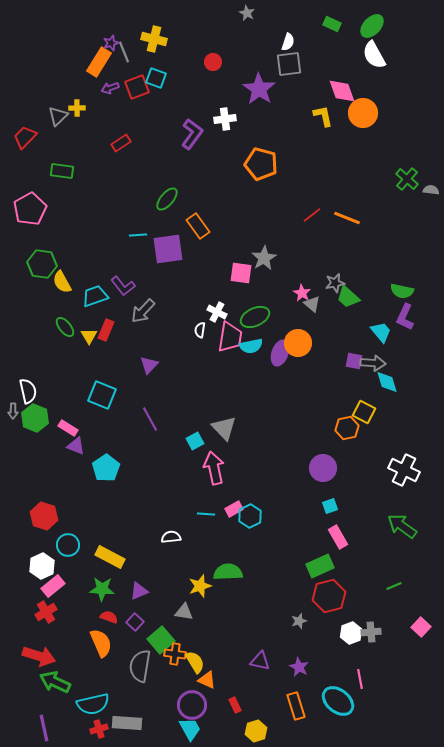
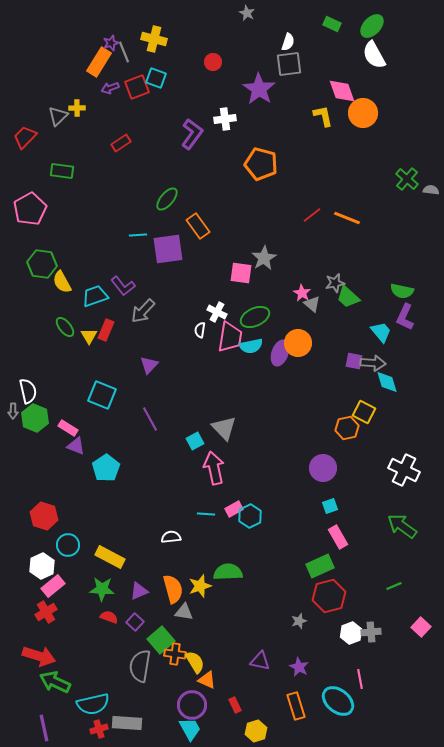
orange semicircle at (101, 643): moved 72 px right, 54 px up; rotated 8 degrees clockwise
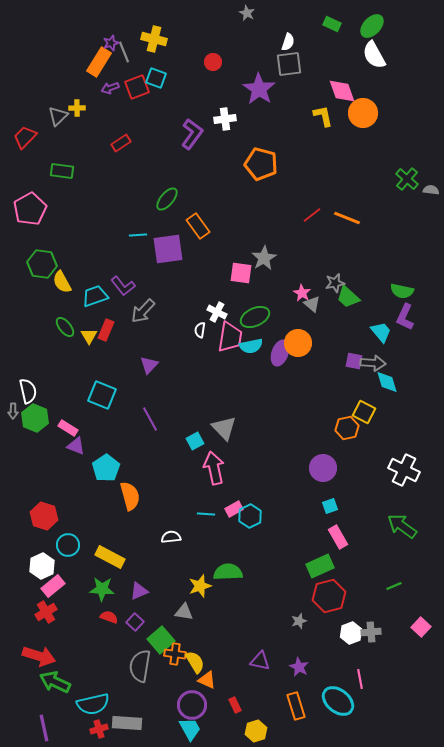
orange semicircle at (173, 589): moved 43 px left, 93 px up
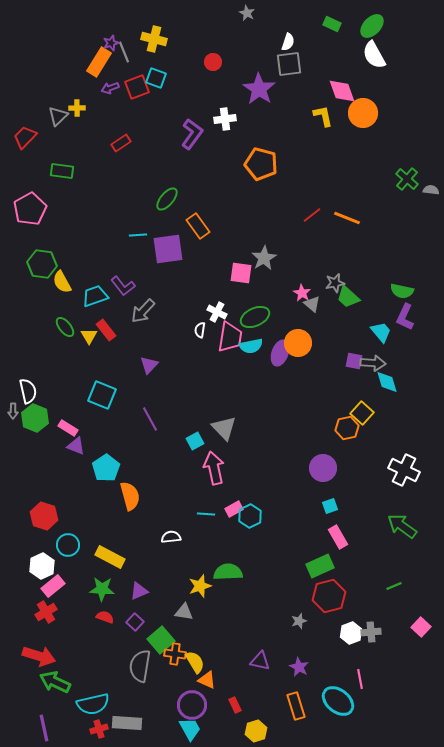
red rectangle at (106, 330): rotated 60 degrees counterclockwise
yellow square at (364, 412): moved 2 px left, 1 px down; rotated 15 degrees clockwise
red semicircle at (109, 617): moved 4 px left
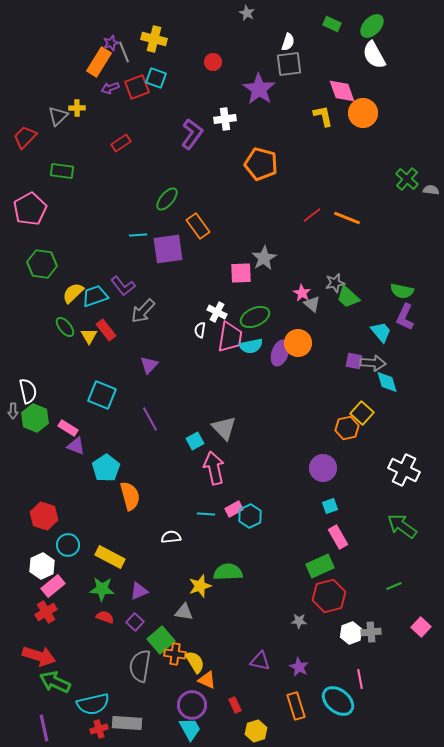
pink square at (241, 273): rotated 10 degrees counterclockwise
yellow semicircle at (62, 282): moved 11 px right, 11 px down; rotated 75 degrees clockwise
gray star at (299, 621): rotated 21 degrees clockwise
